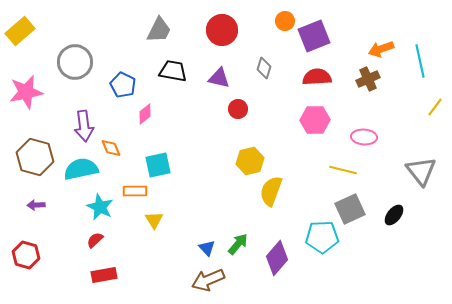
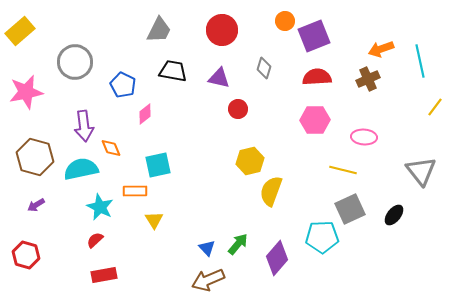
purple arrow at (36, 205): rotated 30 degrees counterclockwise
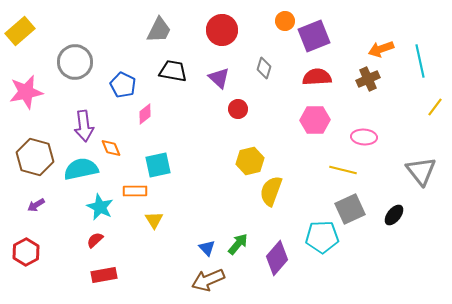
purple triangle at (219, 78): rotated 30 degrees clockwise
red hexagon at (26, 255): moved 3 px up; rotated 16 degrees clockwise
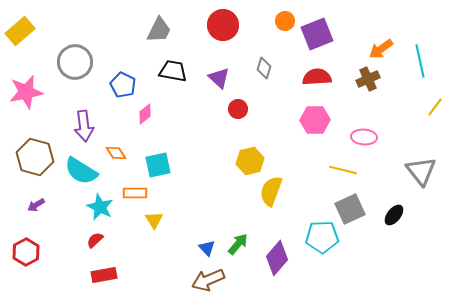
red circle at (222, 30): moved 1 px right, 5 px up
purple square at (314, 36): moved 3 px right, 2 px up
orange arrow at (381, 49): rotated 15 degrees counterclockwise
orange diamond at (111, 148): moved 5 px right, 5 px down; rotated 10 degrees counterclockwise
cyan semicircle at (81, 169): moved 2 px down; rotated 136 degrees counterclockwise
orange rectangle at (135, 191): moved 2 px down
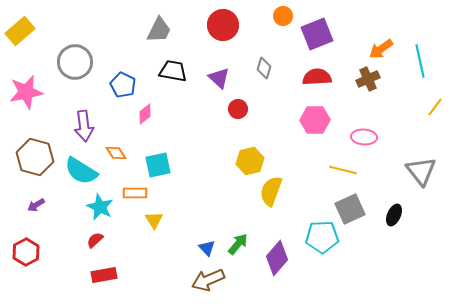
orange circle at (285, 21): moved 2 px left, 5 px up
black ellipse at (394, 215): rotated 15 degrees counterclockwise
